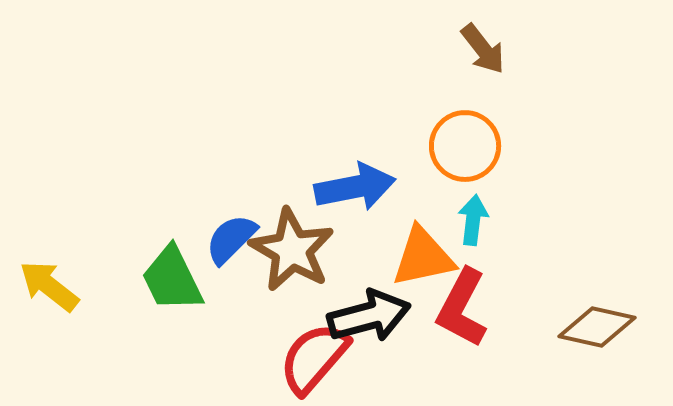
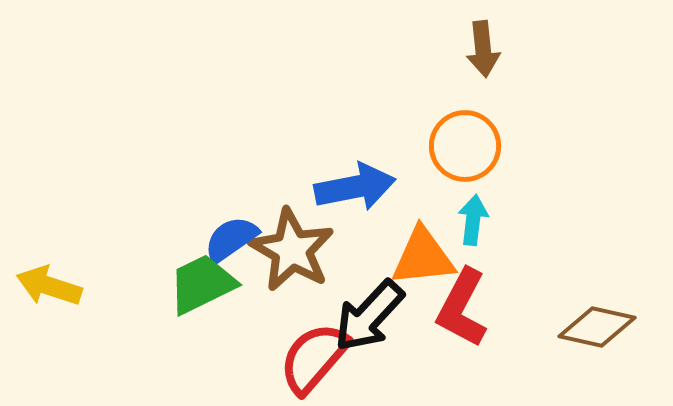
brown arrow: rotated 32 degrees clockwise
blue semicircle: rotated 10 degrees clockwise
orange triangle: rotated 6 degrees clockwise
green trapezoid: moved 30 px right, 5 px down; rotated 90 degrees clockwise
yellow arrow: rotated 20 degrees counterclockwise
black arrow: rotated 148 degrees clockwise
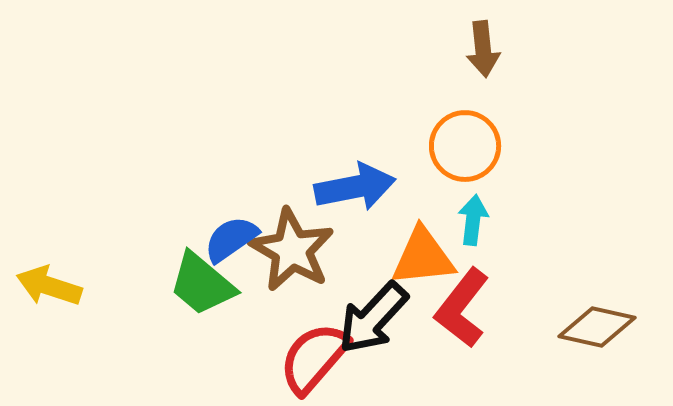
green trapezoid: rotated 114 degrees counterclockwise
red L-shape: rotated 10 degrees clockwise
black arrow: moved 4 px right, 2 px down
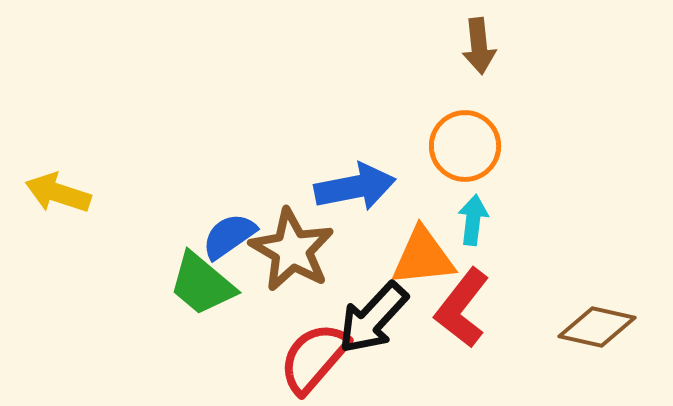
brown arrow: moved 4 px left, 3 px up
blue semicircle: moved 2 px left, 3 px up
yellow arrow: moved 9 px right, 93 px up
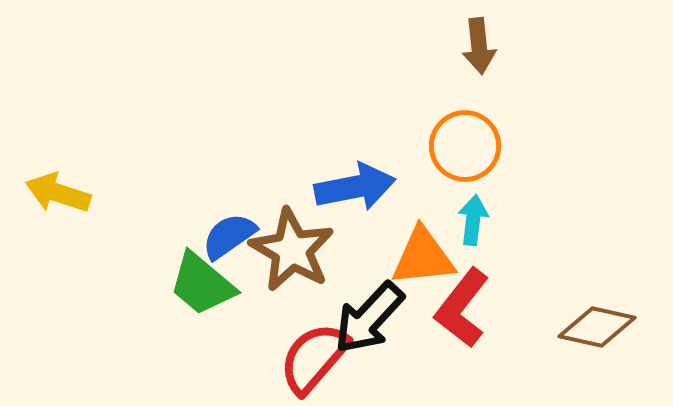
black arrow: moved 4 px left
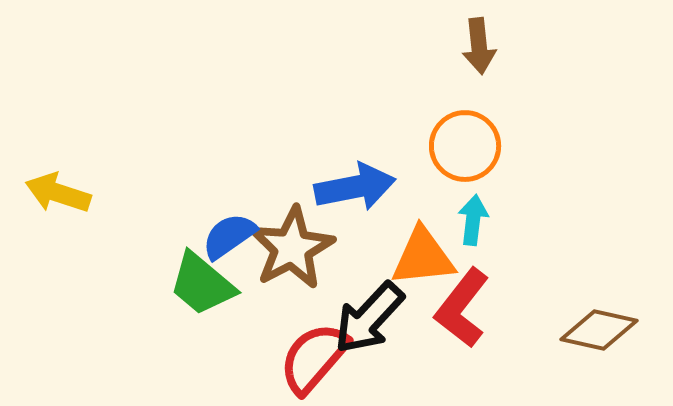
brown star: moved 2 px up; rotated 14 degrees clockwise
brown diamond: moved 2 px right, 3 px down
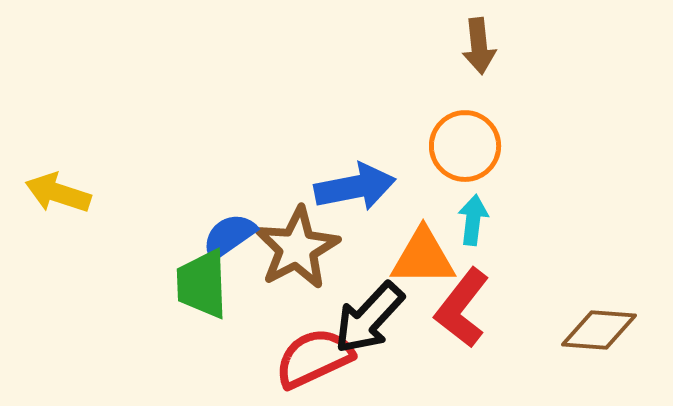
brown star: moved 5 px right
orange triangle: rotated 6 degrees clockwise
green trapezoid: rotated 48 degrees clockwise
brown diamond: rotated 8 degrees counterclockwise
red semicircle: rotated 24 degrees clockwise
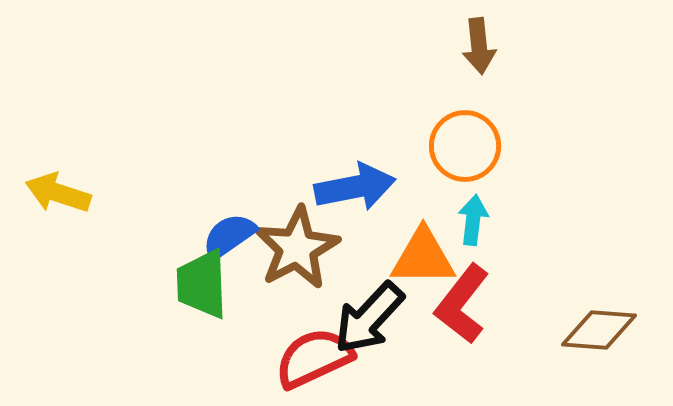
red L-shape: moved 4 px up
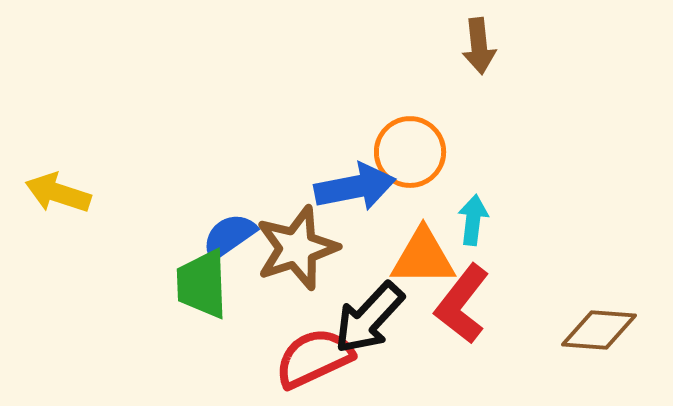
orange circle: moved 55 px left, 6 px down
brown star: rotated 10 degrees clockwise
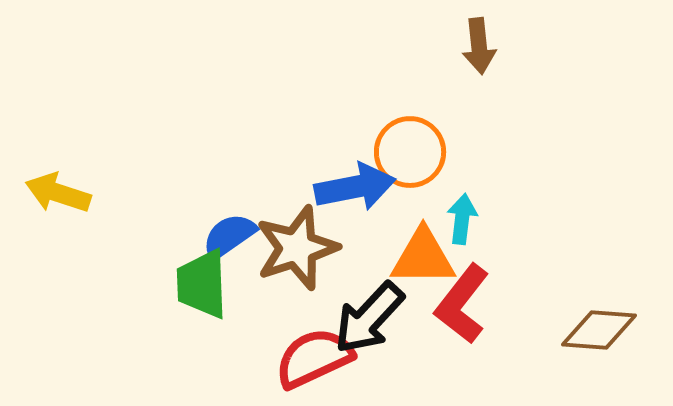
cyan arrow: moved 11 px left, 1 px up
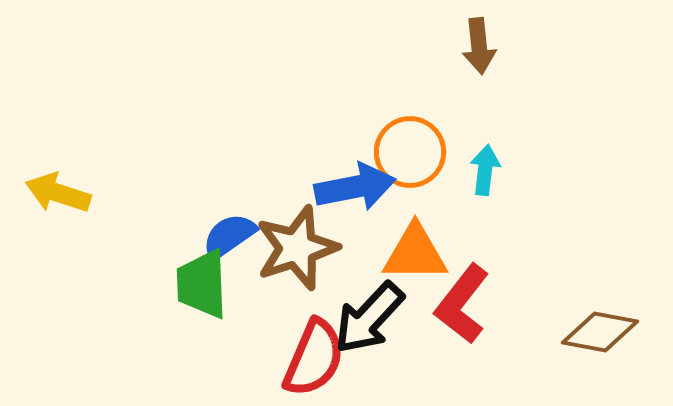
cyan arrow: moved 23 px right, 49 px up
orange triangle: moved 8 px left, 4 px up
brown diamond: moved 1 px right, 2 px down; rotated 6 degrees clockwise
red semicircle: rotated 138 degrees clockwise
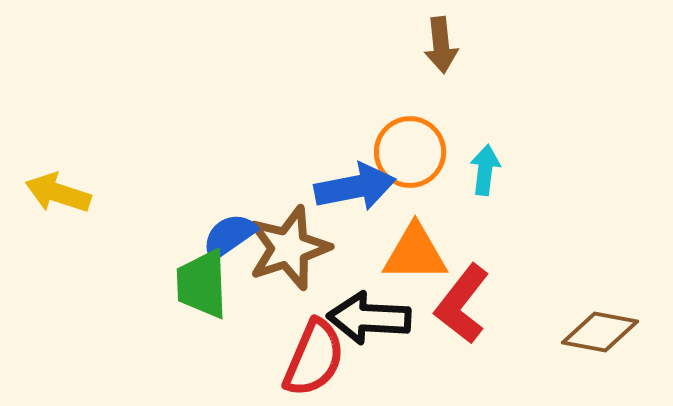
brown arrow: moved 38 px left, 1 px up
brown star: moved 8 px left
black arrow: rotated 50 degrees clockwise
